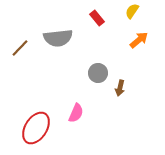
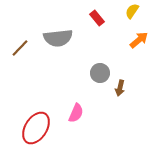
gray circle: moved 2 px right
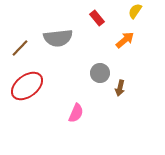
yellow semicircle: moved 3 px right
orange arrow: moved 14 px left
red ellipse: moved 9 px left, 42 px up; rotated 20 degrees clockwise
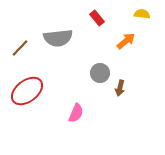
yellow semicircle: moved 7 px right, 3 px down; rotated 63 degrees clockwise
orange arrow: moved 1 px right, 1 px down
red ellipse: moved 5 px down
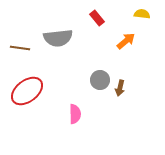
brown line: rotated 54 degrees clockwise
gray circle: moved 7 px down
pink semicircle: moved 1 px left, 1 px down; rotated 24 degrees counterclockwise
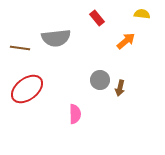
gray semicircle: moved 2 px left
red ellipse: moved 2 px up
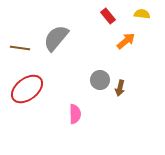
red rectangle: moved 11 px right, 2 px up
gray semicircle: rotated 136 degrees clockwise
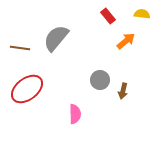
brown arrow: moved 3 px right, 3 px down
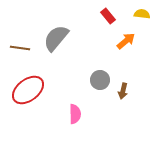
red ellipse: moved 1 px right, 1 px down
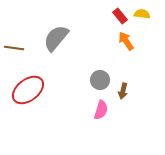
red rectangle: moved 12 px right
orange arrow: rotated 84 degrees counterclockwise
brown line: moved 6 px left
pink semicircle: moved 26 px right, 4 px up; rotated 18 degrees clockwise
